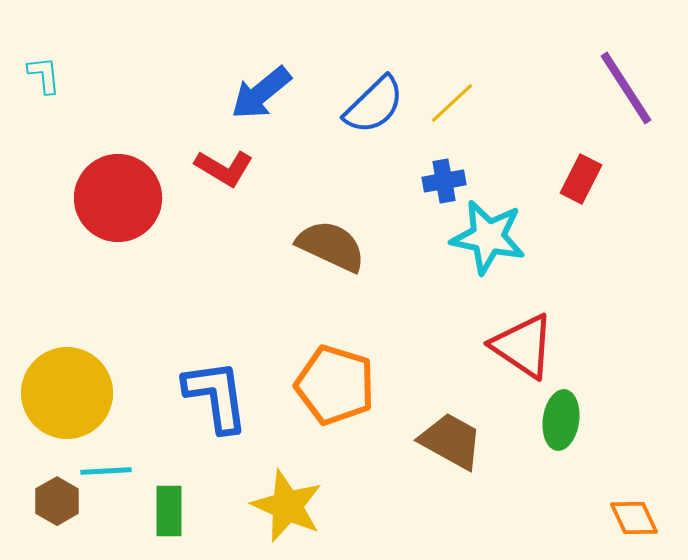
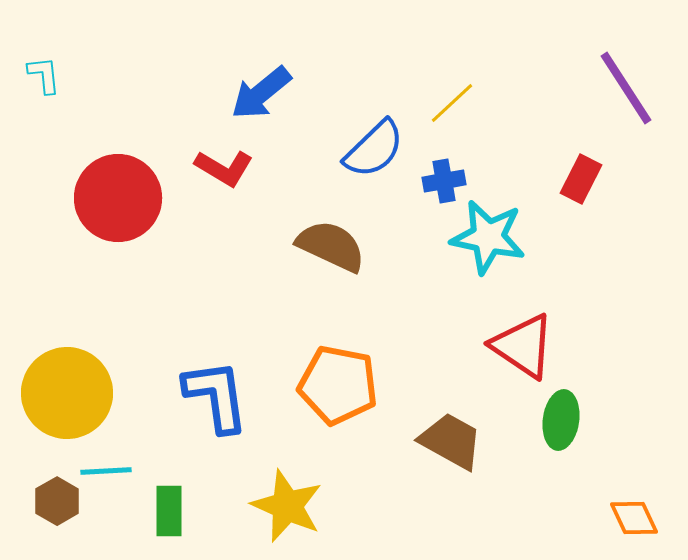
blue semicircle: moved 44 px down
orange pentagon: moved 3 px right; rotated 6 degrees counterclockwise
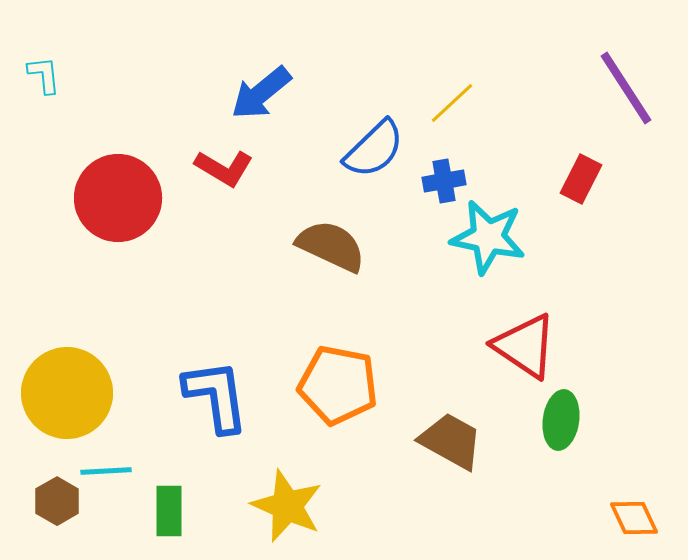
red triangle: moved 2 px right
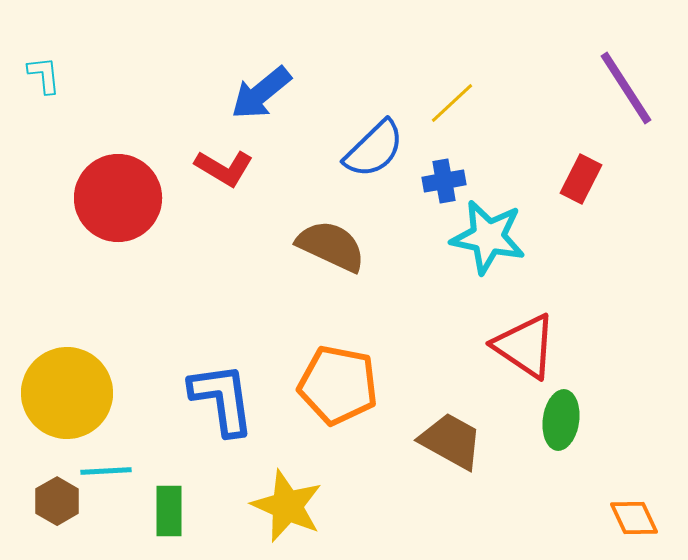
blue L-shape: moved 6 px right, 3 px down
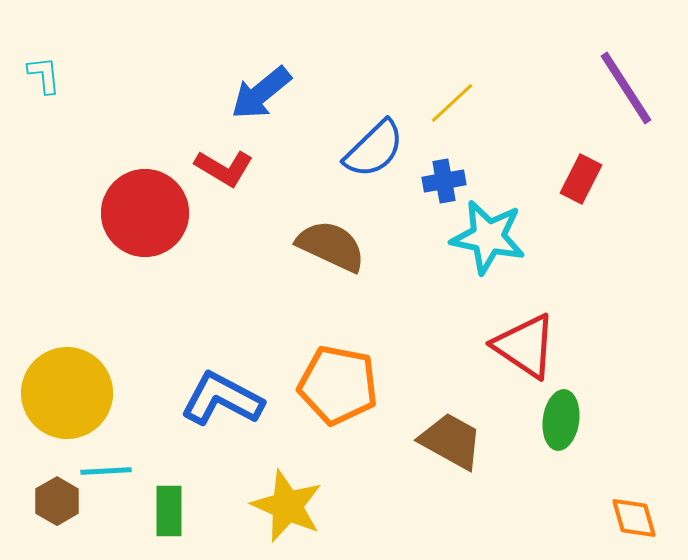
red circle: moved 27 px right, 15 px down
blue L-shape: rotated 54 degrees counterclockwise
orange diamond: rotated 9 degrees clockwise
